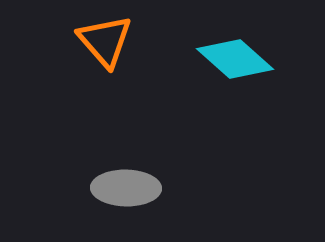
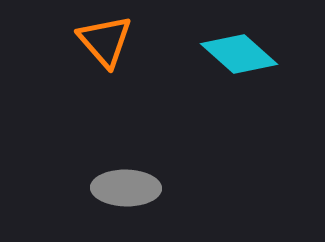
cyan diamond: moved 4 px right, 5 px up
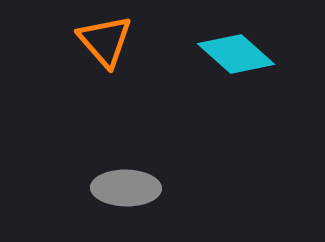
cyan diamond: moved 3 px left
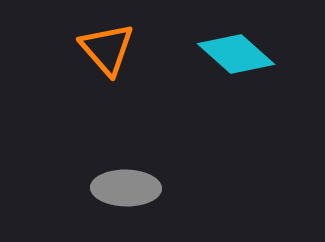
orange triangle: moved 2 px right, 8 px down
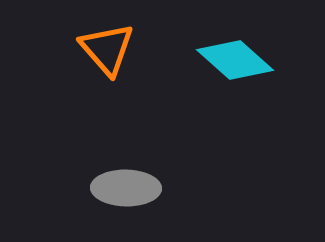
cyan diamond: moved 1 px left, 6 px down
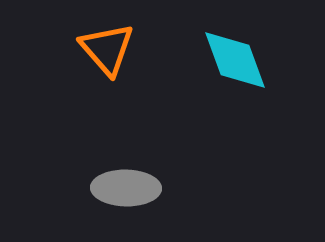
cyan diamond: rotated 28 degrees clockwise
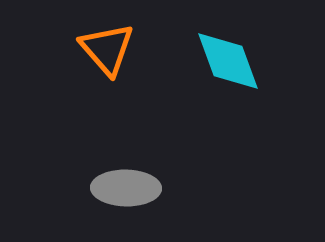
cyan diamond: moved 7 px left, 1 px down
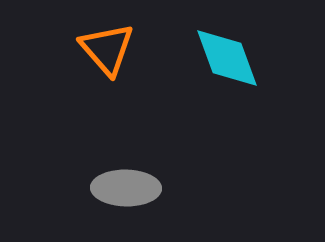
cyan diamond: moved 1 px left, 3 px up
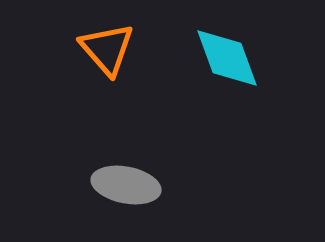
gray ellipse: moved 3 px up; rotated 10 degrees clockwise
